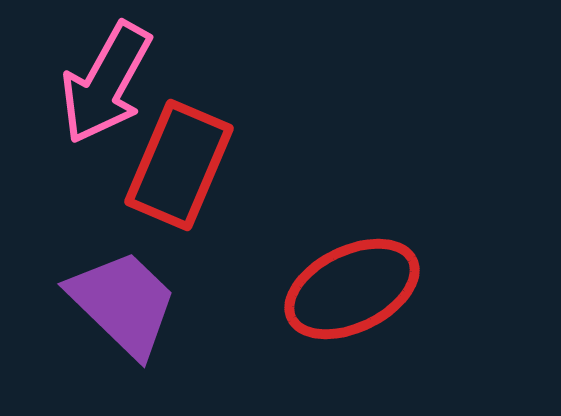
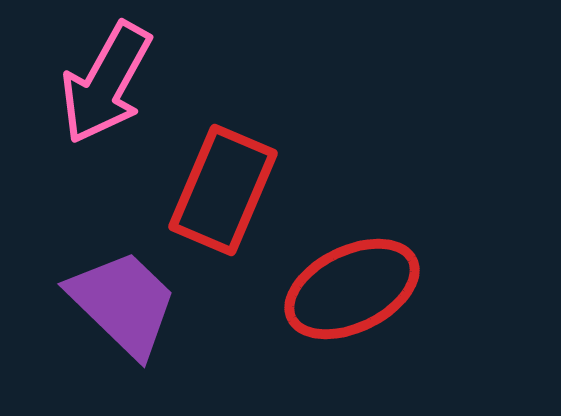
red rectangle: moved 44 px right, 25 px down
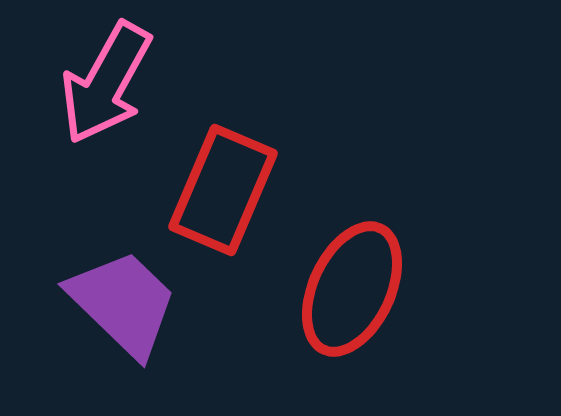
red ellipse: rotated 39 degrees counterclockwise
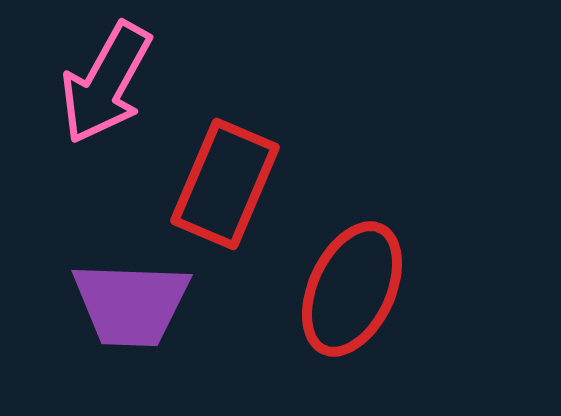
red rectangle: moved 2 px right, 6 px up
purple trapezoid: moved 8 px right, 1 px down; rotated 138 degrees clockwise
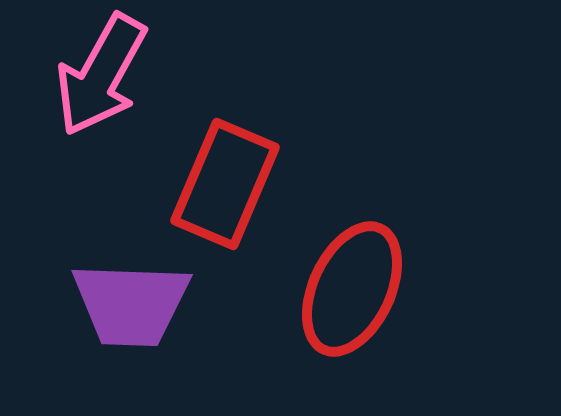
pink arrow: moved 5 px left, 8 px up
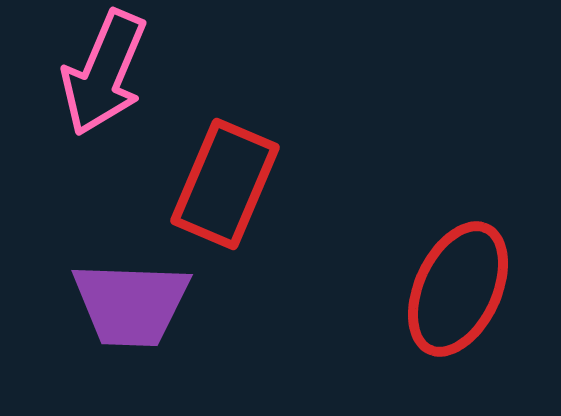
pink arrow: moved 3 px right, 2 px up; rotated 6 degrees counterclockwise
red ellipse: moved 106 px right
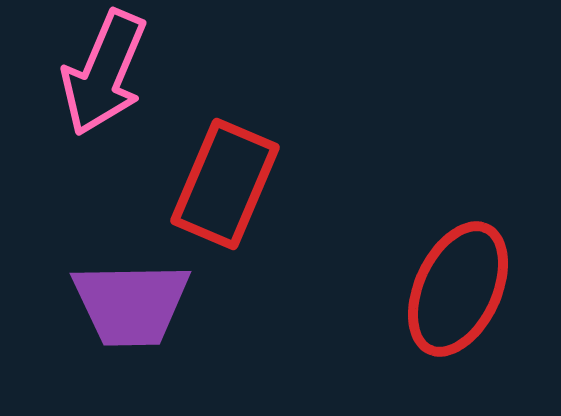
purple trapezoid: rotated 3 degrees counterclockwise
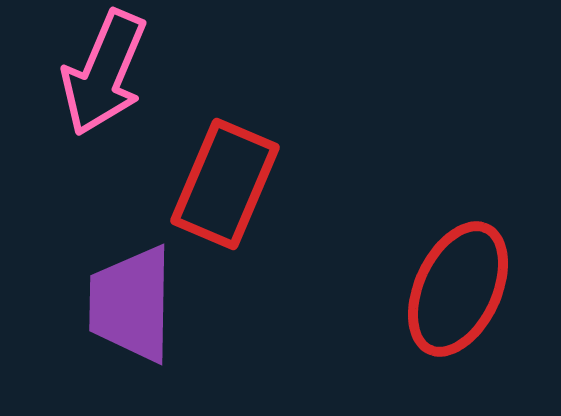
purple trapezoid: rotated 92 degrees clockwise
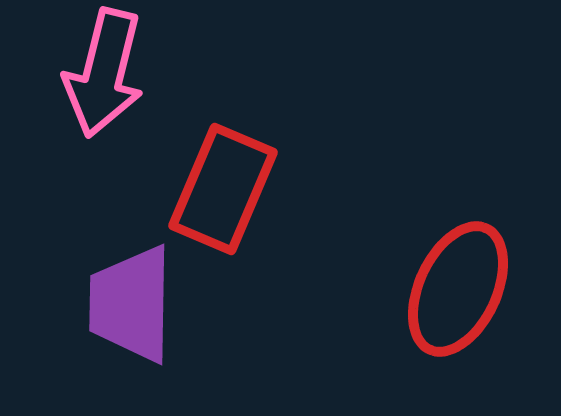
pink arrow: rotated 9 degrees counterclockwise
red rectangle: moved 2 px left, 5 px down
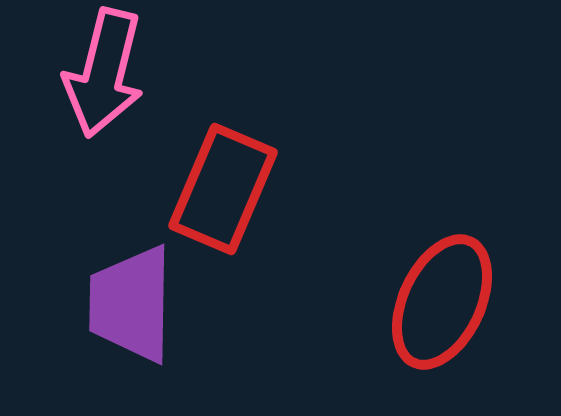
red ellipse: moved 16 px left, 13 px down
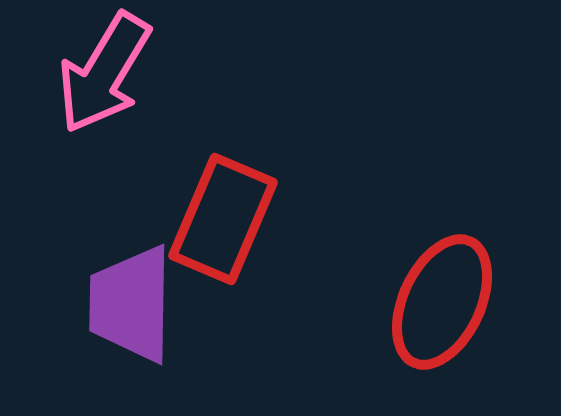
pink arrow: rotated 17 degrees clockwise
red rectangle: moved 30 px down
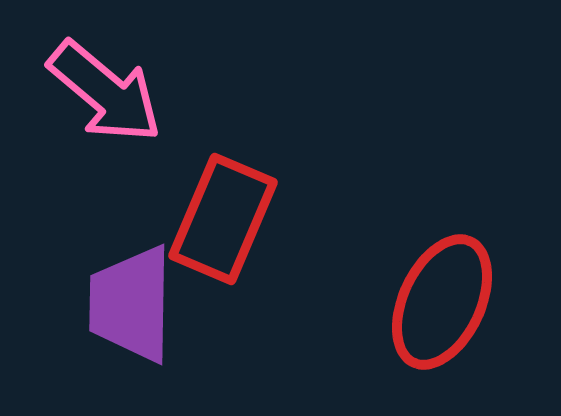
pink arrow: moved 1 px right, 19 px down; rotated 81 degrees counterclockwise
